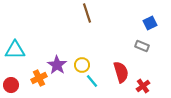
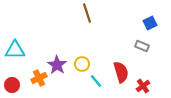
yellow circle: moved 1 px up
cyan line: moved 4 px right
red circle: moved 1 px right
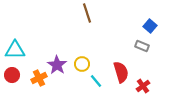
blue square: moved 3 px down; rotated 24 degrees counterclockwise
red circle: moved 10 px up
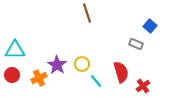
gray rectangle: moved 6 px left, 2 px up
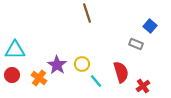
orange cross: rotated 28 degrees counterclockwise
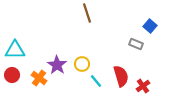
red semicircle: moved 4 px down
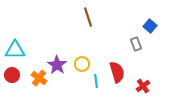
brown line: moved 1 px right, 4 px down
gray rectangle: rotated 48 degrees clockwise
red semicircle: moved 4 px left, 4 px up
cyan line: rotated 32 degrees clockwise
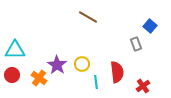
brown line: rotated 42 degrees counterclockwise
red semicircle: rotated 10 degrees clockwise
cyan line: moved 1 px down
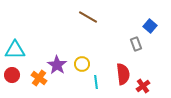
red semicircle: moved 6 px right, 2 px down
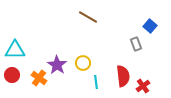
yellow circle: moved 1 px right, 1 px up
red semicircle: moved 2 px down
